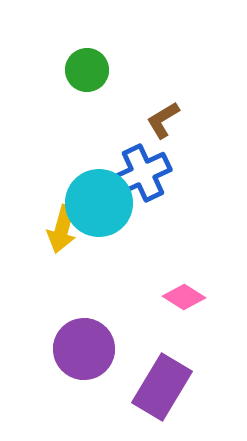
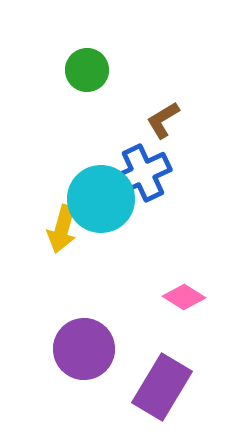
cyan circle: moved 2 px right, 4 px up
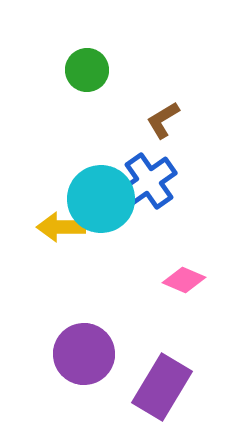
blue cross: moved 6 px right, 8 px down; rotated 10 degrees counterclockwise
yellow arrow: moved 1 px left, 2 px up; rotated 75 degrees clockwise
pink diamond: moved 17 px up; rotated 9 degrees counterclockwise
purple circle: moved 5 px down
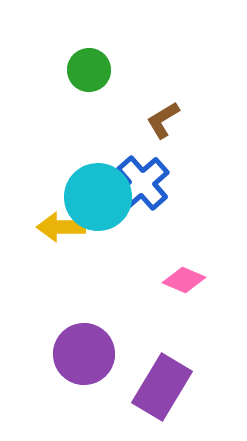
green circle: moved 2 px right
blue cross: moved 7 px left, 2 px down; rotated 6 degrees counterclockwise
cyan circle: moved 3 px left, 2 px up
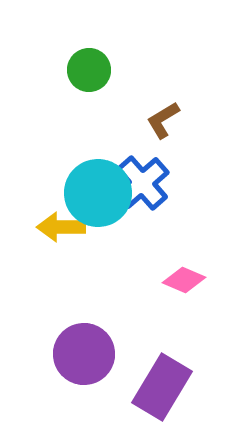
cyan circle: moved 4 px up
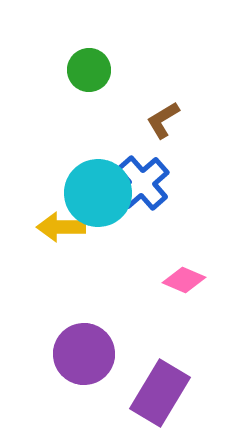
purple rectangle: moved 2 px left, 6 px down
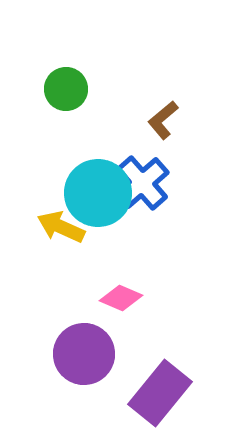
green circle: moved 23 px left, 19 px down
brown L-shape: rotated 9 degrees counterclockwise
yellow arrow: rotated 24 degrees clockwise
pink diamond: moved 63 px left, 18 px down
purple rectangle: rotated 8 degrees clockwise
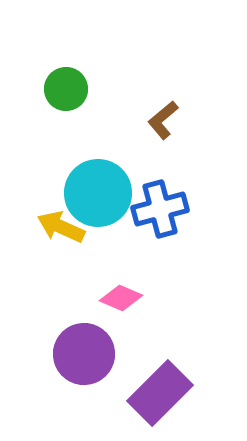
blue cross: moved 18 px right, 26 px down; rotated 26 degrees clockwise
purple rectangle: rotated 6 degrees clockwise
